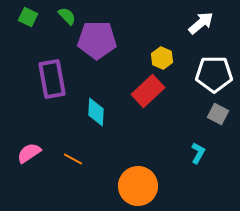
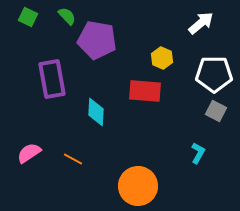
purple pentagon: rotated 9 degrees clockwise
red rectangle: moved 3 px left; rotated 48 degrees clockwise
gray square: moved 2 px left, 3 px up
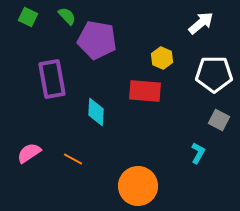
gray square: moved 3 px right, 9 px down
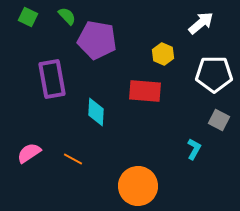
yellow hexagon: moved 1 px right, 4 px up
cyan L-shape: moved 4 px left, 4 px up
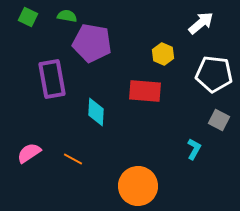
green semicircle: rotated 36 degrees counterclockwise
purple pentagon: moved 5 px left, 3 px down
white pentagon: rotated 6 degrees clockwise
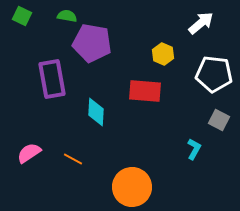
green square: moved 6 px left, 1 px up
orange circle: moved 6 px left, 1 px down
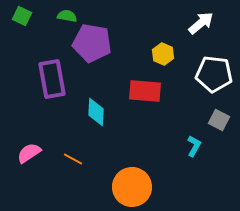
cyan L-shape: moved 3 px up
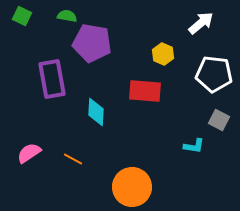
cyan L-shape: rotated 70 degrees clockwise
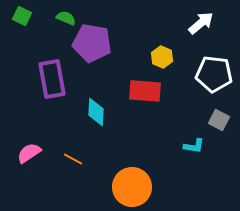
green semicircle: moved 1 px left, 2 px down; rotated 12 degrees clockwise
yellow hexagon: moved 1 px left, 3 px down
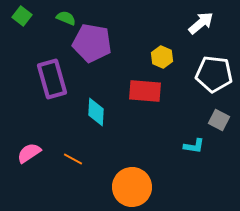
green square: rotated 12 degrees clockwise
purple rectangle: rotated 6 degrees counterclockwise
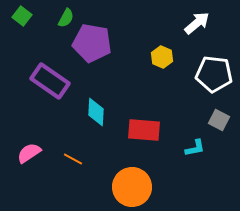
green semicircle: rotated 96 degrees clockwise
white arrow: moved 4 px left
purple rectangle: moved 2 px left, 2 px down; rotated 39 degrees counterclockwise
red rectangle: moved 1 px left, 39 px down
cyan L-shape: moved 1 px right, 2 px down; rotated 20 degrees counterclockwise
